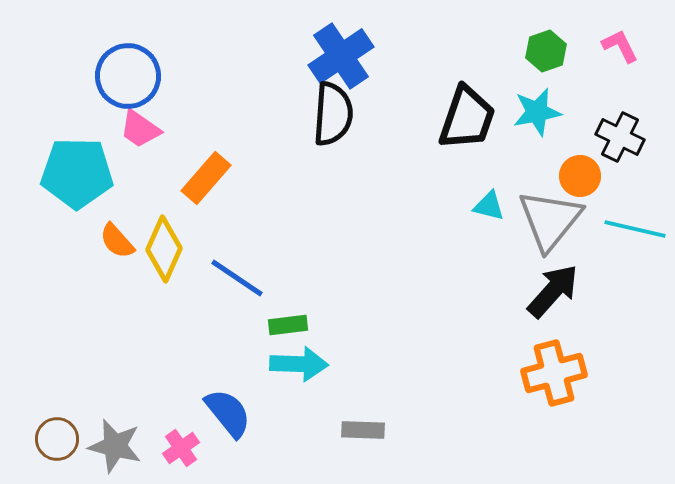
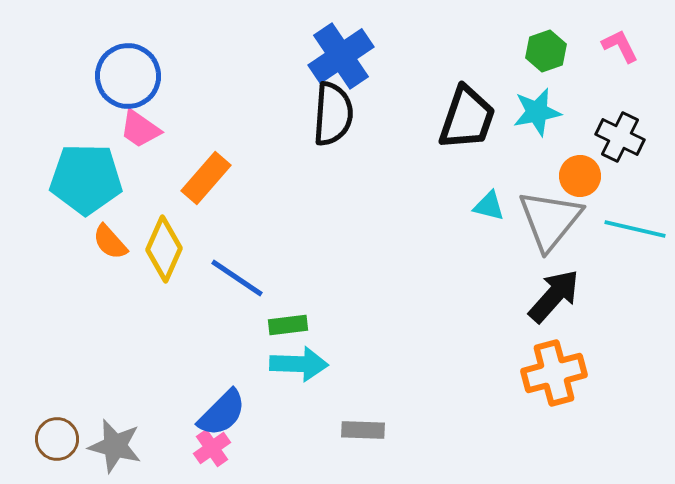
cyan pentagon: moved 9 px right, 6 px down
orange semicircle: moved 7 px left, 1 px down
black arrow: moved 1 px right, 5 px down
blue semicircle: moved 6 px left; rotated 84 degrees clockwise
pink cross: moved 31 px right
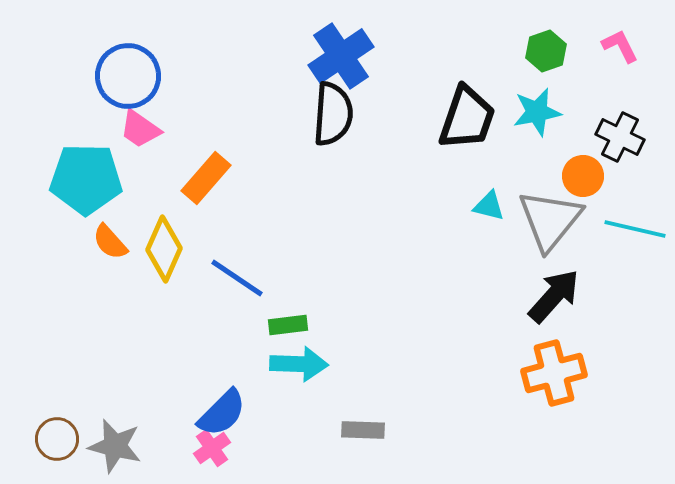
orange circle: moved 3 px right
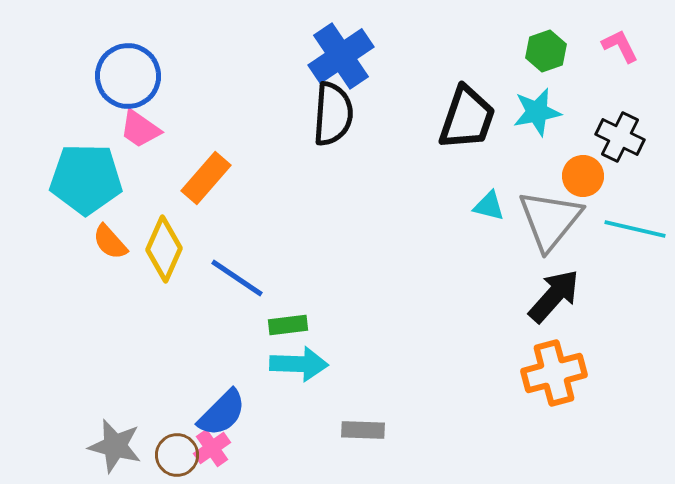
brown circle: moved 120 px right, 16 px down
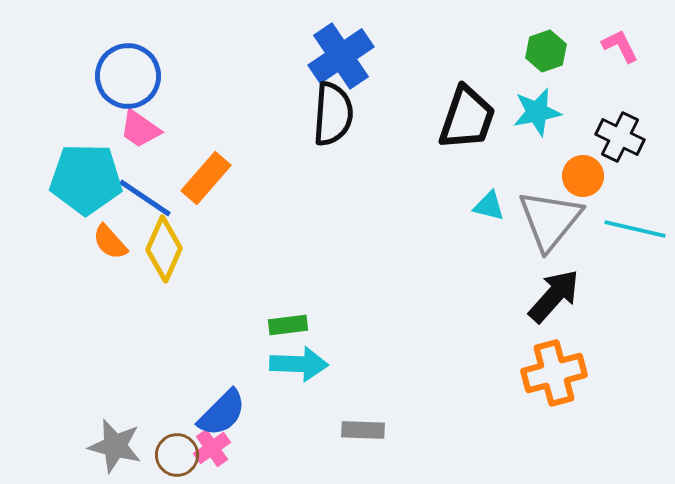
blue line: moved 92 px left, 80 px up
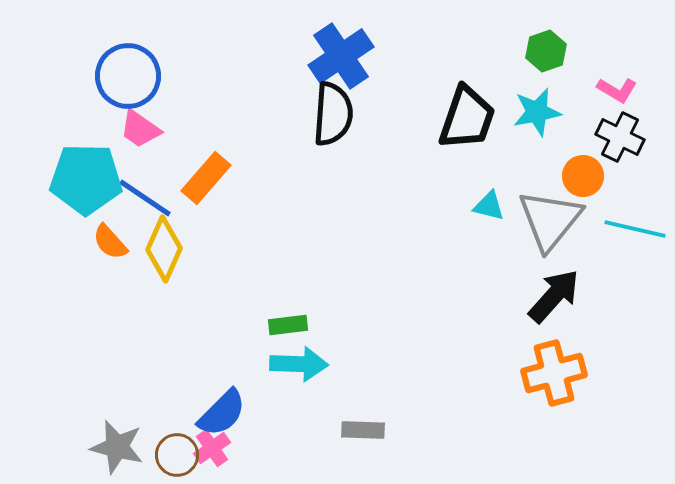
pink L-shape: moved 3 px left, 44 px down; rotated 147 degrees clockwise
gray star: moved 2 px right, 1 px down
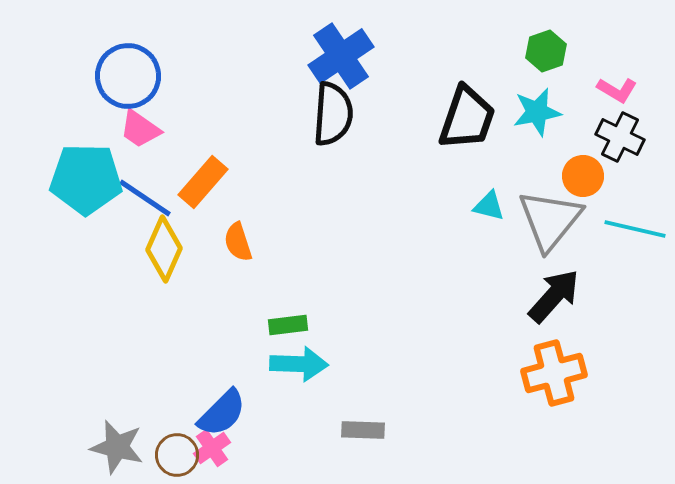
orange rectangle: moved 3 px left, 4 px down
orange semicircle: moved 128 px right; rotated 24 degrees clockwise
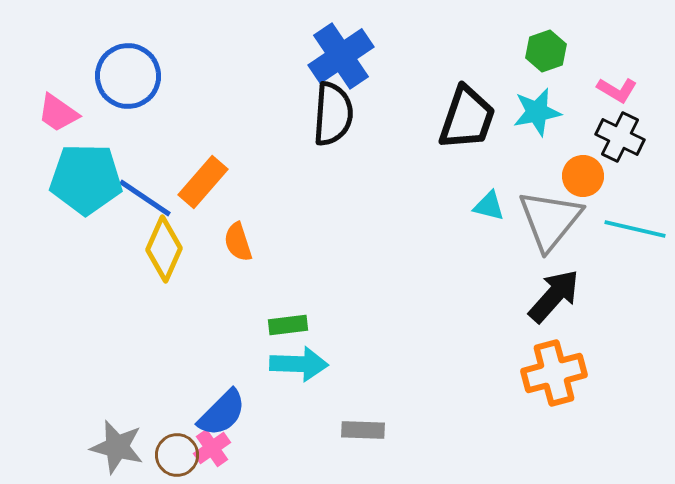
pink trapezoid: moved 82 px left, 16 px up
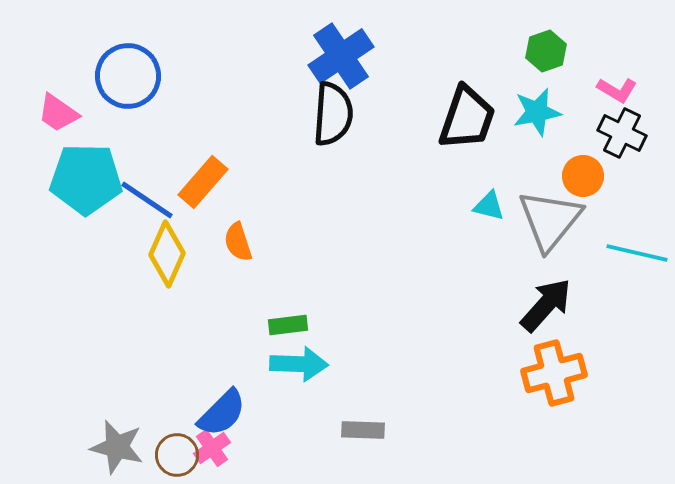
black cross: moved 2 px right, 4 px up
blue line: moved 2 px right, 2 px down
cyan line: moved 2 px right, 24 px down
yellow diamond: moved 3 px right, 5 px down
black arrow: moved 8 px left, 9 px down
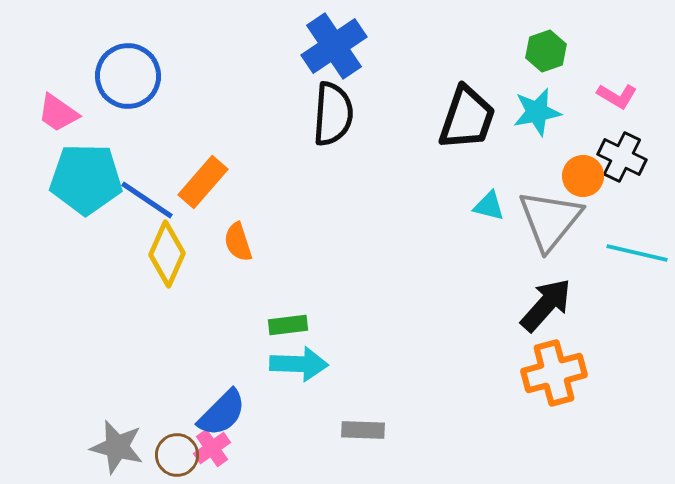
blue cross: moved 7 px left, 10 px up
pink L-shape: moved 6 px down
black cross: moved 24 px down
